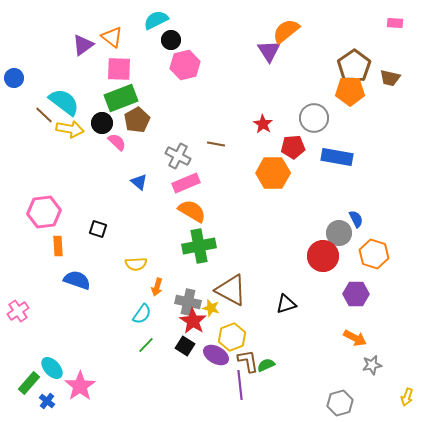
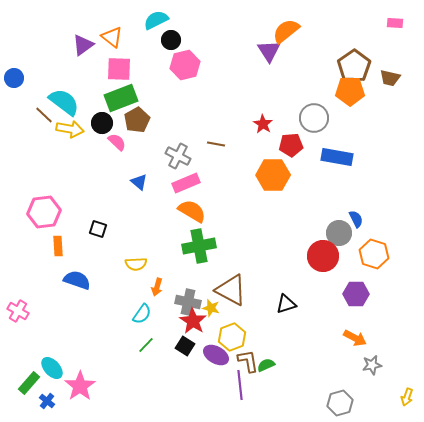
red pentagon at (293, 147): moved 2 px left, 2 px up
orange hexagon at (273, 173): moved 2 px down
pink cross at (18, 311): rotated 25 degrees counterclockwise
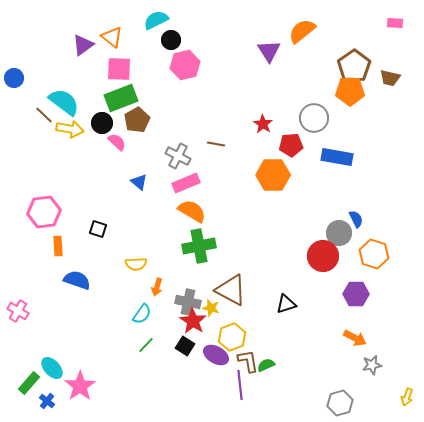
orange semicircle at (286, 31): moved 16 px right
